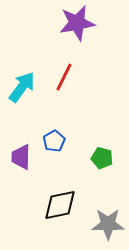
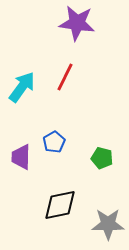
purple star: rotated 18 degrees clockwise
red line: moved 1 px right
blue pentagon: moved 1 px down
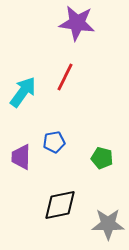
cyan arrow: moved 1 px right, 5 px down
blue pentagon: rotated 20 degrees clockwise
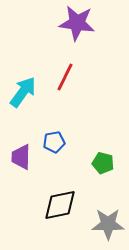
green pentagon: moved 1 px right, 5 px down
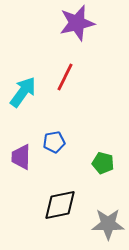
purple star: rotated 21 degrees counterclockwise
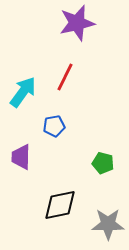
blue pentagon: moved 16 px up
